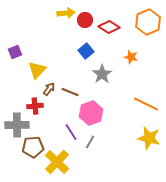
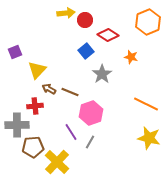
red diamond: moved 1 px left, 8 px down
brown arrow: rotated 96 degrees counterclockwise
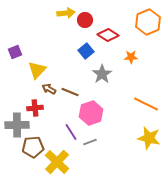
orange star: rotated 16 degrees counterclockwise
red cross: moved 2 px down
gray line: rotated 40 degrees clockwise
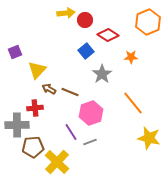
orange line: moved 13 px left, 1 px up; rotated 25 degrees clockwise
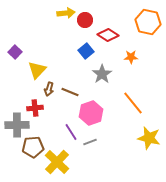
orange hexagon: rotated 25 degrees counterclockwise
purple square: rotated 24 degrees counterclockwise
brown arrow: rotated 104 degrees counterclockwise
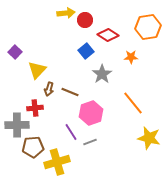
orange hexagon: moved 5 px down; rotated 20 degrees counterclockwise
yellow cross: rotated 30 degrees clockwise
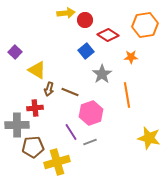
orange hexagon: moved 3 px left, 2 px up
yellow triangle: rotated 42 degrees counterclockwise
orange line: moved 6 px left, 8 px up; rotated 30 degrees clockwise
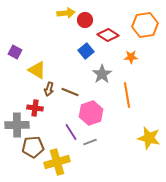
purple square: rotated 16 degrees counterclockwise
red cross: rotated 14 degrees clockwise
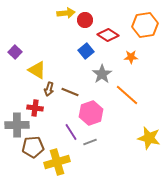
purple square: rotated 16 degrees clockwise
orange line: rotated 40 degrees counterclockwise
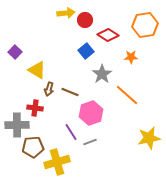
yellow star: rotated 25 degrees counterclockwise
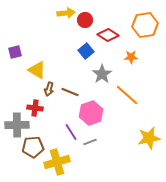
purple square: rotated 32 degrees clockwise
